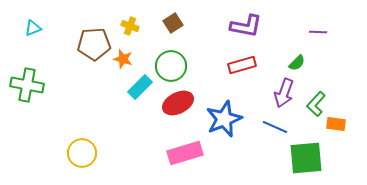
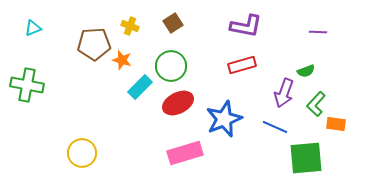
orange star: moved 1 px left, 1 px down
green semicircle: moved 9 px right, 8 px down; rotated 24 degrees clockwise
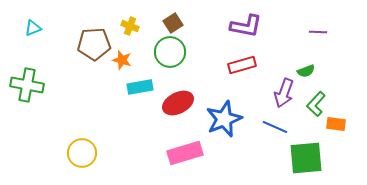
green circle: moved 1 px left, 14 px up
cyan rectangle: rotated 35 degrees clockwise
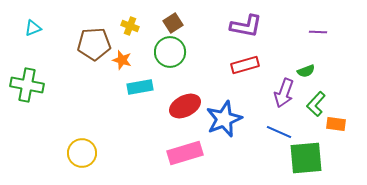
red rectangle: moved 3 px right
red ellipse: moved 7 px right, 3 px down
blue line: moved 4 px right, 5 px down
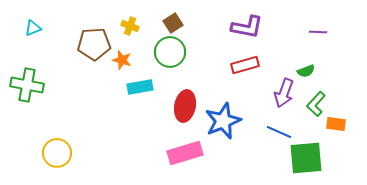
purple L-shape: moved 1 px right, 1 px down
red ellipse: rotated 52 degrees counterclockwise
blue star: moved 1 px left, 2 px down
yellow circle: moved 25 px left
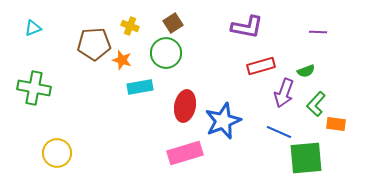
green circle: moved 4 px left, 1 px down
red rectangle: moved 16 px right, 1 px down
green cross: moved 7 px right, 3 px down
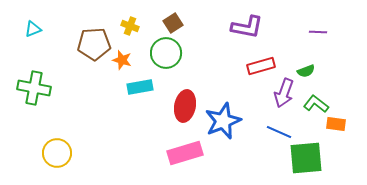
cyan triangle: moved 1 px down
green L-shape: rotated 85 degrees clockwise
